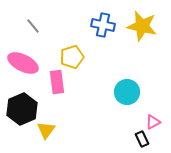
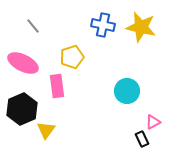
yellow star: moved 1 px left, 1 px down
pink rectangle: moved 4 px down
cyan circle: moved 1 px up
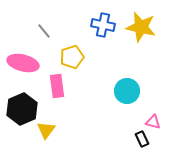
gray line: moved 11 px right, 5 px down
pink ellipse: rotated 12 degrees counterclockwise
pink triangle: rotated 42 degrees clockwise
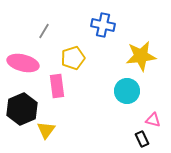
yellow star: moved 29 px down; rotated 20 degrees counterclockwise
gray line: rotated 70 degrees clockwise
yellow pentagon: moved 1 px right, 1 px down
pink triangle: moved 2 px up
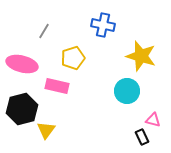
yellow star: rotated 24 degrees clockwise
pink ellipse: moved 1 px left, 1 px down
pink rectangle: rotated 70 degrees counterclockwise
black hexagon: rotated 8 degrees clockwise
black rectangle: moved 2 px up
